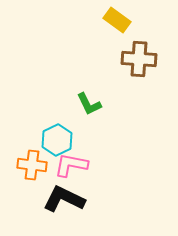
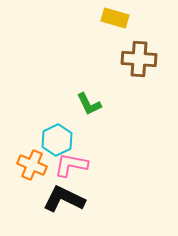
yellow rectangle: moved 2 px left, 2 px up; rotated 20 degrees counterclockwise
orange cross: rotated 16 degrees clockwise
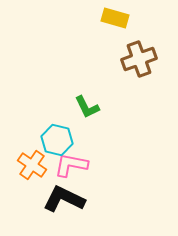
brown cross: rotated 24 degrees counterclockwise
green L-shape: moved 2 px left, 3 px down
cyan hexagon: rotated 20 degrees counterclockwise
orange cross: rotated 12 degrees clockwise
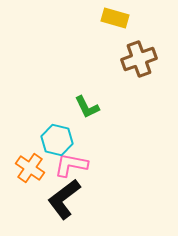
orange cross: moved 2 px left, 3 px down
black L-shape: rotated 63 degrees counterclockwise
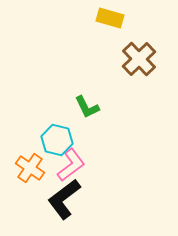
yellow rectangle: moved 5 px left
brown cross: rotated 24 degrees counterclockwise
pink L-shape: rotated 132 degrees clockwise
